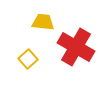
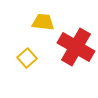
yellow square: moved 1 px left, 1 px up
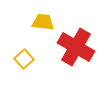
yellow square: moved 3 px left, 1 px down
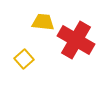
red cross: moved 7 px up
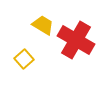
yellow trapezoid: moved 3 px down; rotated 25 degrees clockwise
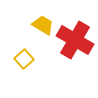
red cross: moved 1 px left
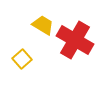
yellow square: moved 2 px left
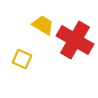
yellow square: rotated 24 degrees counterclockwise
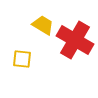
yellow square: rotated 18 degrees counterclockwise
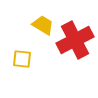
red cross: rotated 33 degrees clockwise
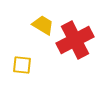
yellow square: moved 6 px down
